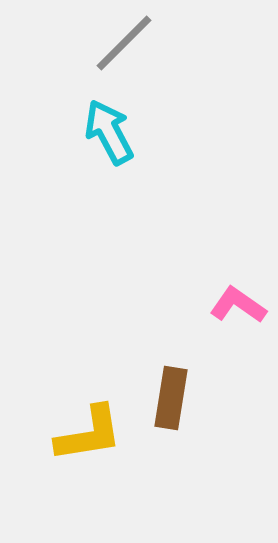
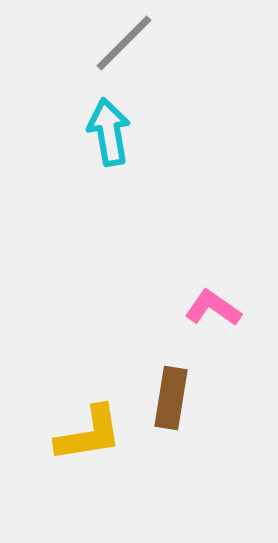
cyan arrow: rotated 18 degrees clockwise
pink L-shape: moved 25 px left, 3 px down
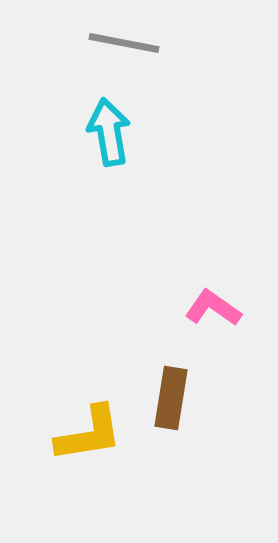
gray line: rotated 56 degrees clockwise
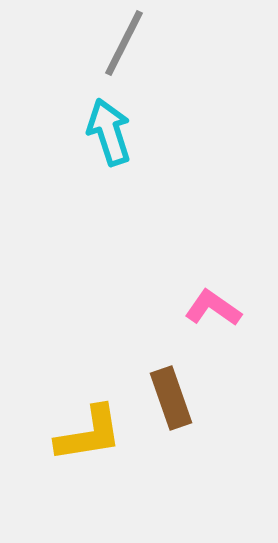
gray line: rotated 74 degrees counterclockwise
cyan arrow: rotated 8 degrees counterclockwise
brown rectangle: rotated 28 degrees counterclockwise
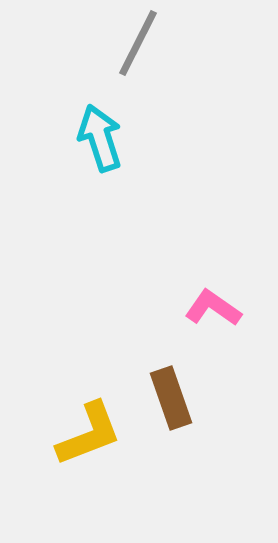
gray line: moved 14 px right
cyan arrow: moved 9 px left, 6 px down
yellow L-shape: rotated 12 degrees counterclockwise
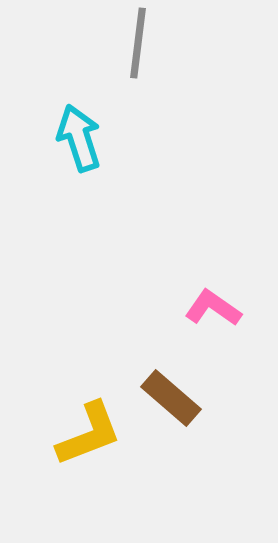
gray line: rotated 20 degrees counterclockwise
cyan arrow: moved 21 px left
brown rectangle: rotated 30 degrees counterclockwise
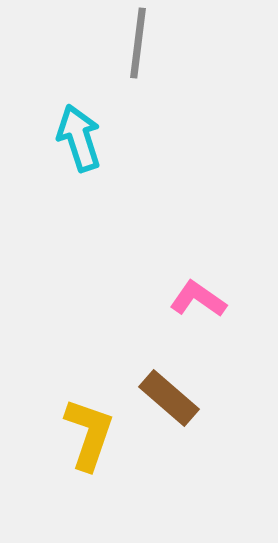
pink L-shape: moved 15 px left, 9 px up
brown rectangle: moved 2 px left
yellow L-shape: rotated 50 degrees counterclockwise
